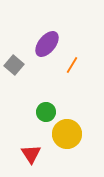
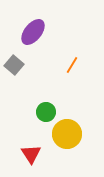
purple ellipse: moved 14 px left, 12 px up
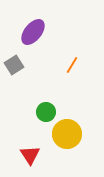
gray square: rotated 18 degrees clockwise
red triangle: moved 1 px left, 1 px down
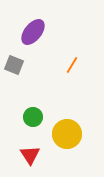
gray square: rotated 36 degrees counterclockwise
green circle: moved 13 px left, 5 px down
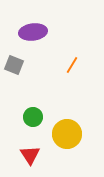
purple ellipse: rotated 44 degrees clockwise
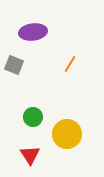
orange line: moved 2 px left, 1 px up
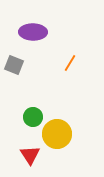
purple ellipse: rotated 8 degrees clockwise
orange line: moved 1 px up
yellow circle: moved 10 px left
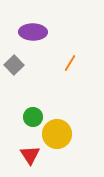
gray square: rotated 24 degrees clockwise
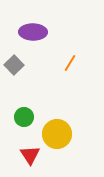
green circle: moved 9 px left
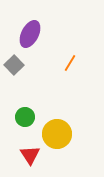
purple ellipse: moved 3 px left, 2 px down; rotated 64 degrees counterclockwise
green circle: moved 1 px right
